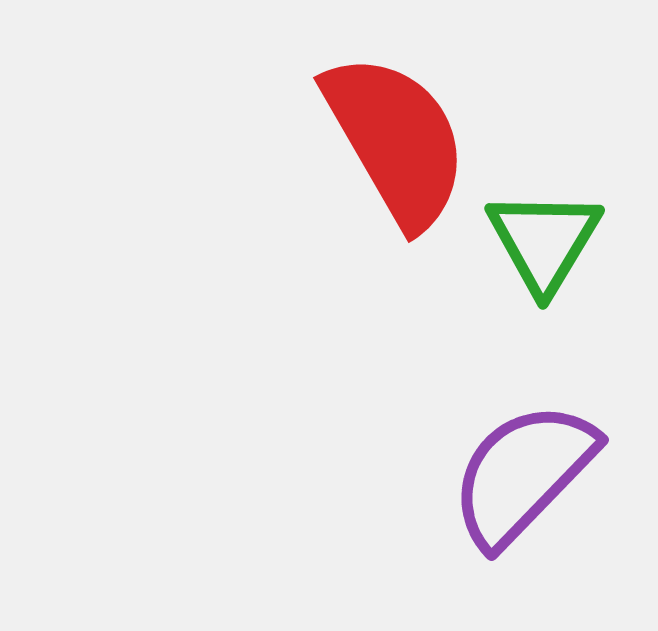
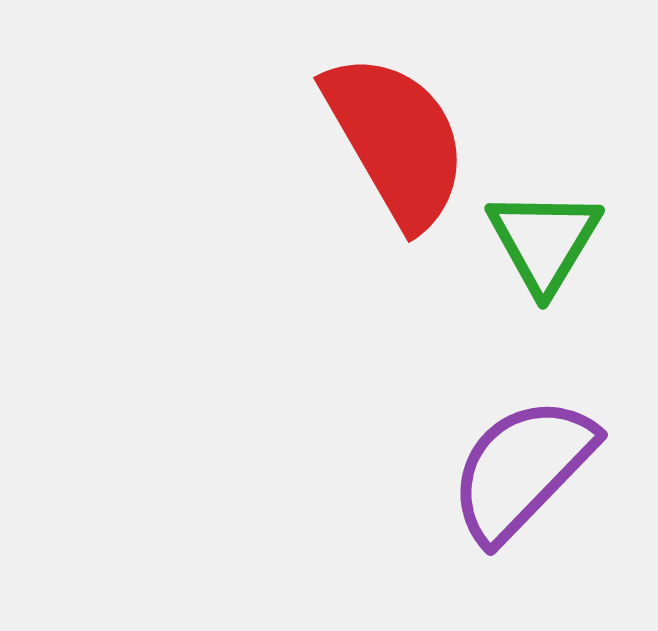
purple semicircle: moved 1 px left, 5 px up
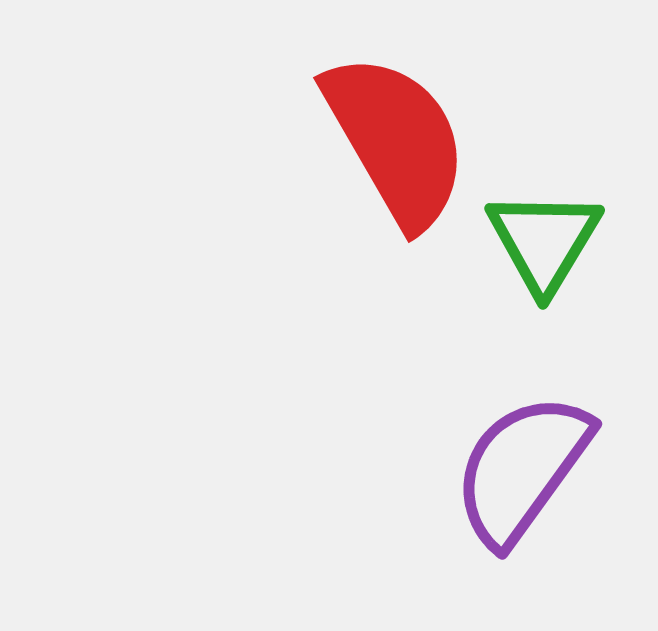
purple semicircle: rotated 8 degrees counterclockwise
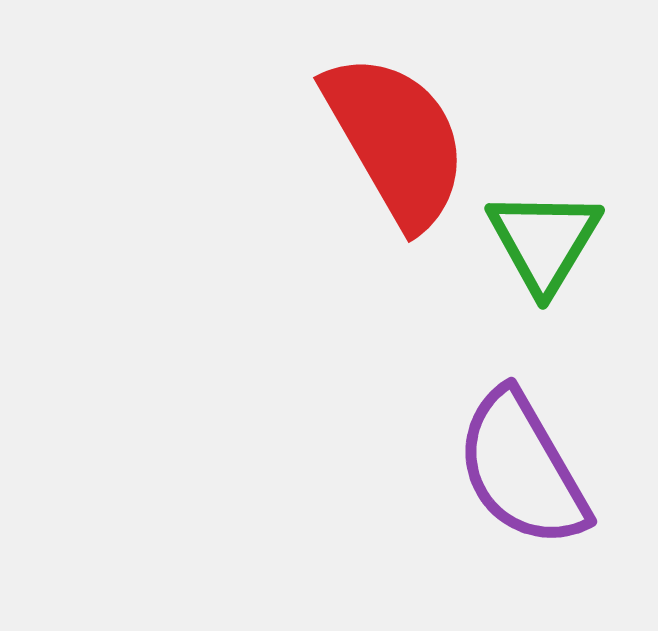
purple semicircle: rotated 66 degrees counterclockwise
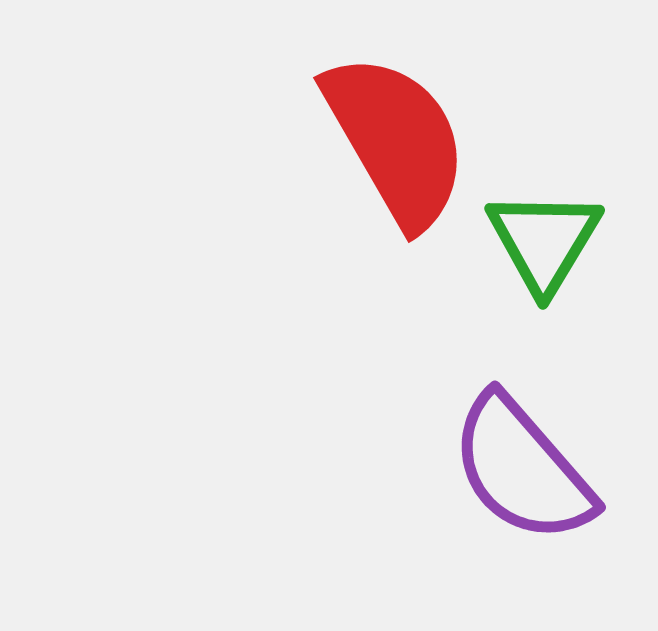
purple semicircle: rotated 11 degrees counterclockwise
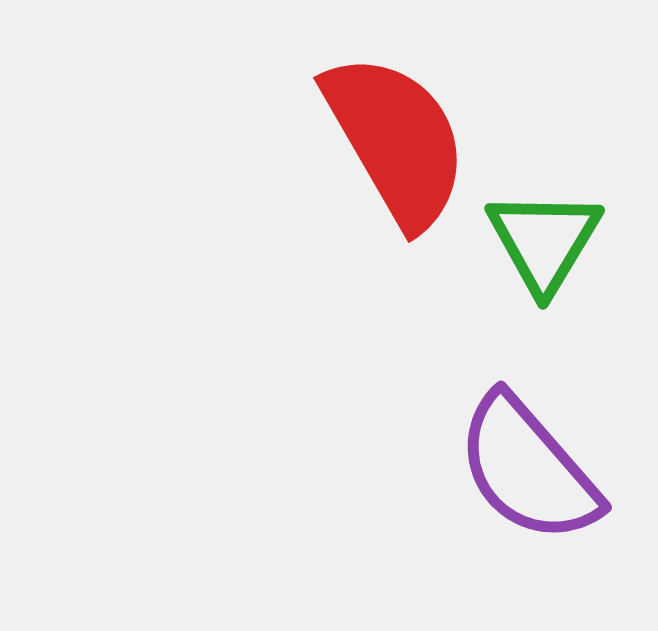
purple semicircle: moved 6 px right
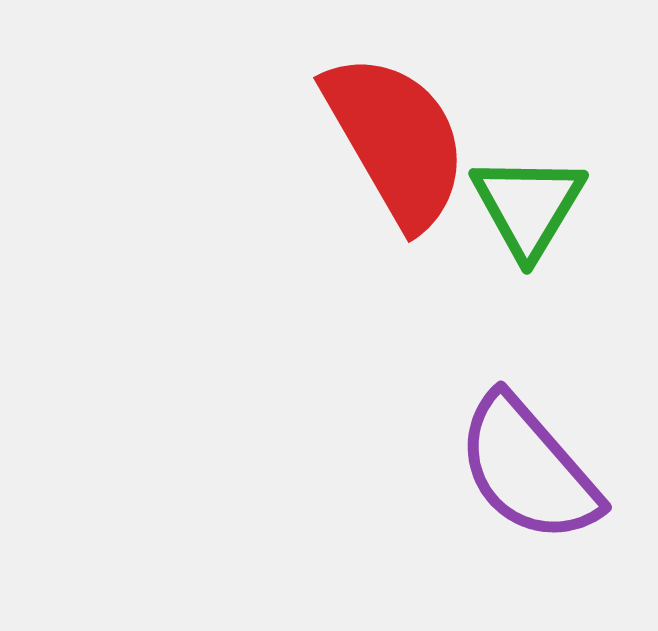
green triangle: moved 16 px left, 35 px up
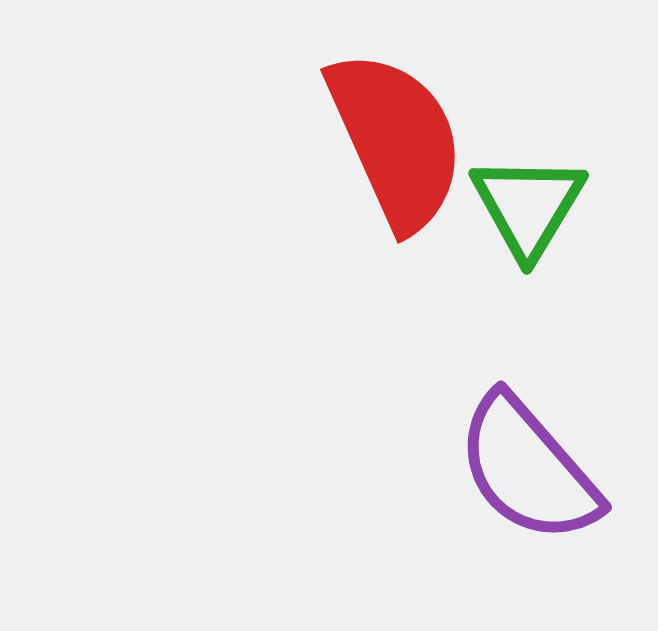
red semicircle: rotated 6 degrees clockwise
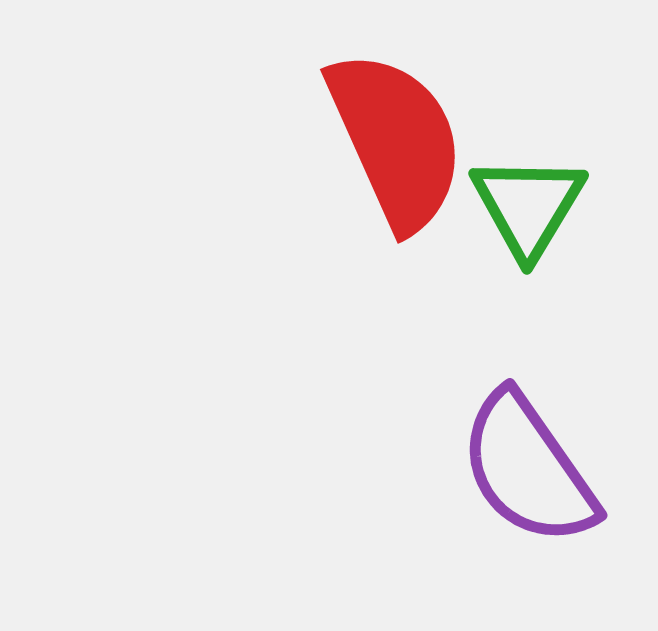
purple semicircle: rotated 6 degrees clockwise
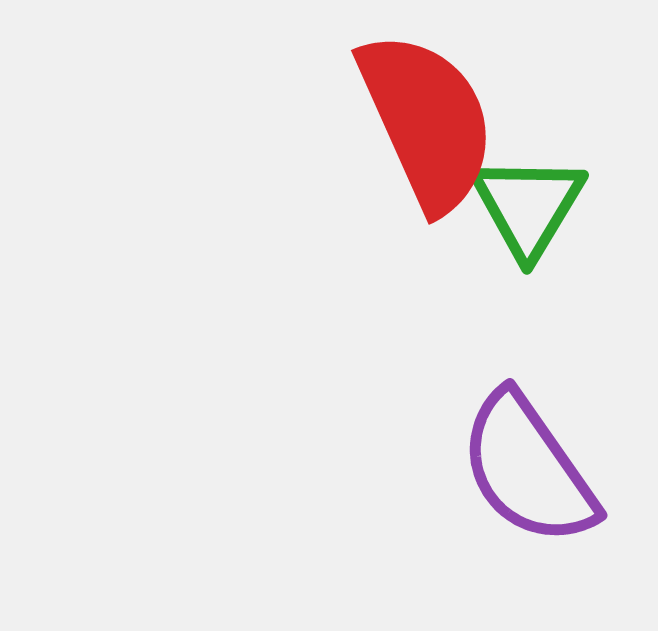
red semicircle: moved 31 px right, 19 px up
